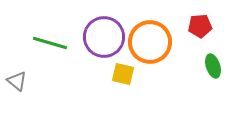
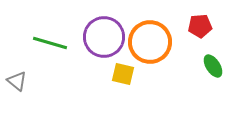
green ellipse: rotated 15 degrees counterclockwise
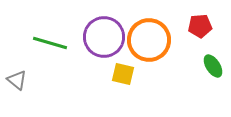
orange circle: moved 1 px left, 2 px up
gray triangle: moved 1 px up
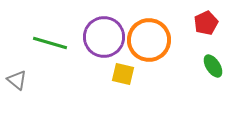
red pentagon: moved 6 px right, 3 px up; rotated 20 degrees counterclockwise
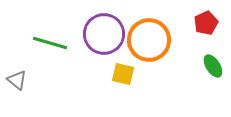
purple circle: moved 3 px up
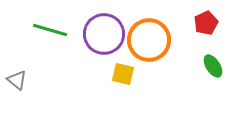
green line: moved 13 px up
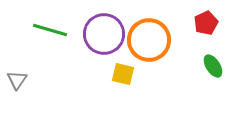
gray triangle: rotated 25 degrees clockwise
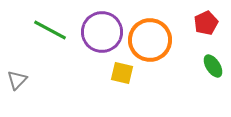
green line: rotated 12 degrees clockwise
purple circle: moved 2 px left, 2 px up
orange circle: moved 1 px right
yellow square: moved 1 px left, 1 px up
gray triangle: rotated 10 degrees clockwise
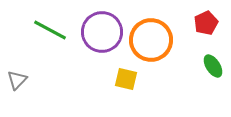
orange circle: moved 1 px right
yellow square: moved 4 px right, 6 px down
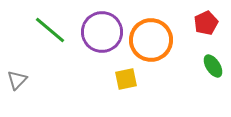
green line: rotated 12 degrees clockwise
yellow square: rotated 25 degrees counterclockwise
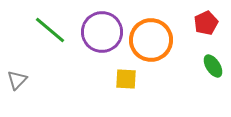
yellow square: rotated 15 degrees clockwise
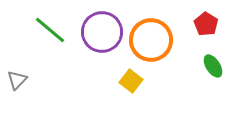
red pentagon: moved 1 px down; rotated 15 degrees counterclockwise
yellow square: moved 5 px right, 2 px down; rotated 35 degrees clockwise
